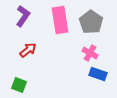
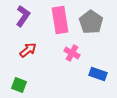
pink cross: moved 18 px left
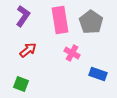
green square: moved 2 px right, 1 px up
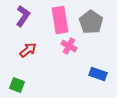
pink cross: moved 3 px left, 7 px up
green square: moved 4 px left, 1 px down
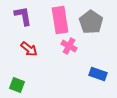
purple L-shape: rotated 45 degrees counterclockwise
red arrow: moved 1 px right, 1 px up; rotated 78 degrees clockwise
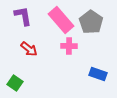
pink rectangle: moved 1 px right; rotated 32 degrees counterclockwise
pink cross: rotated 28 degrees counterclockwise
green square: moved 2 px left, 2 px up; rotated 14 degrees clockwise
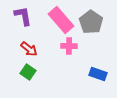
green square: moved 13 px right, 11 px up
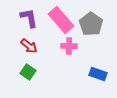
purple L-shape: moved 6 px right, 2 px down
gray pentagon: moved 2 px down
red arrow: moved 3 px up
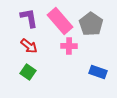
pink rectangle: moved 1 px left, 1 px down
blue rectangle: moved 2 px up
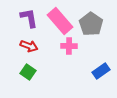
red arrow: rotated 18 degrees counterclockwise
blue rectangle: moved 3 px right, 1 px up; rotated 54 degrees counterclockwise
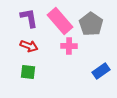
green square: rotated 28 degrees counterclockwise
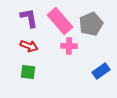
gray pentagon: rotated 15 degrees clockwise
